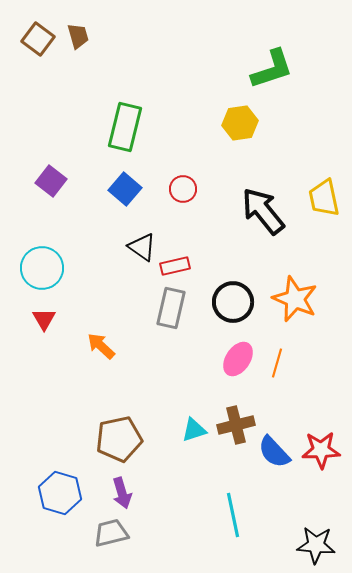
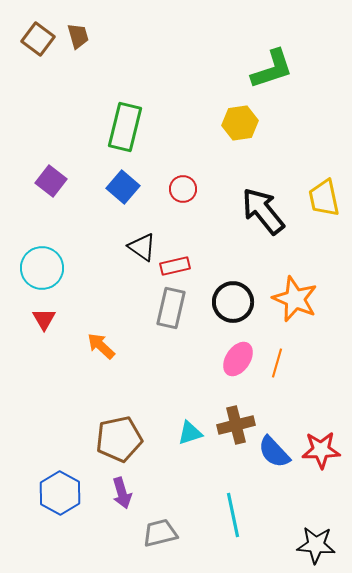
blue square: moved 2 px left, 2 px up
cyan triangle: moved 4 px left, 3 px down
blue hexagon: rotated 12 degrees clockwise
gray trapezoid: moved 49 px right
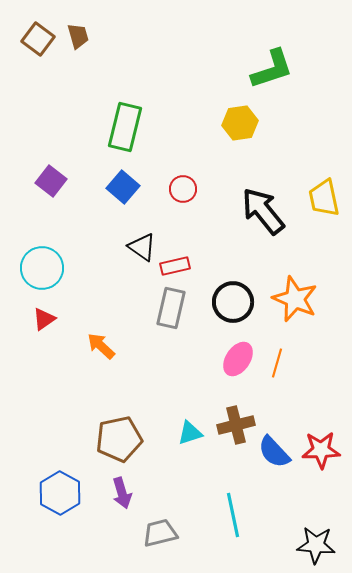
red triangle: rotated 25 degrees clockwise
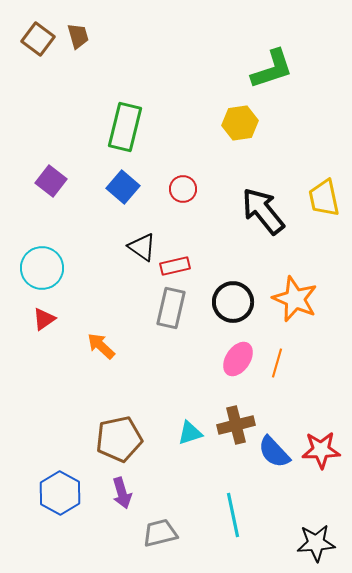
black star: moved 2 px up; rotated 9 degrees counterclockwise
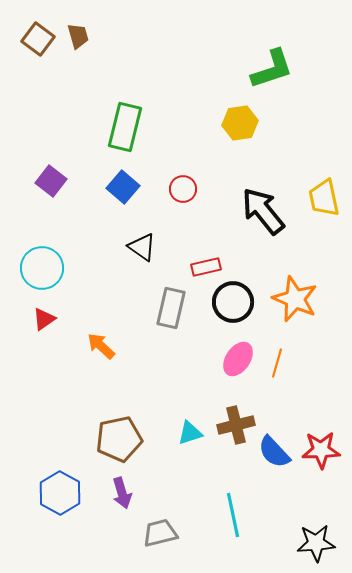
red rectangle: moved 31 px right, 1 px down
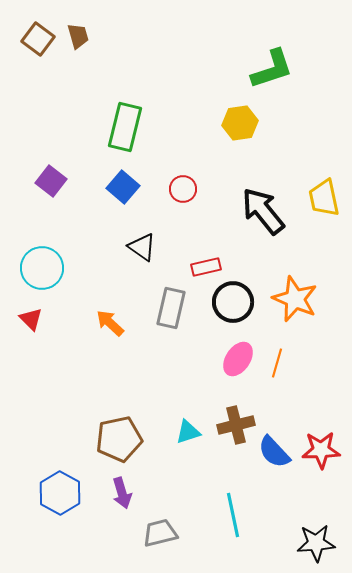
red triangle: moved 13 px left; rotated 40 degrees counterclockwise
orange arrow: moved 9 px right, 23 px up
cyan triangle: moved 2 px left, 1 px up
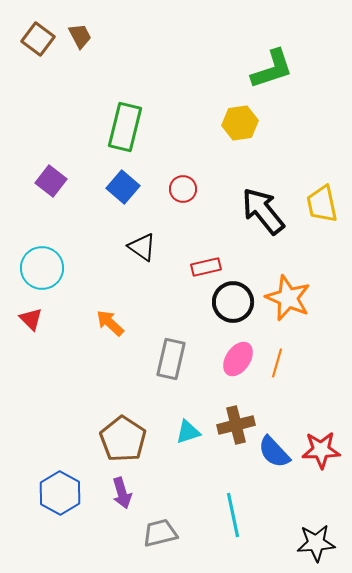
brown trapezoid: moved 2 px right; rotated 12 degrees counterclockwise
yellow trapezoid: moved 2 px left, 6 px down
orange star: moved 7 px left, 1 px up
gray rectangle: moved 51 px down
brown pentagon: moved 4 px right; rotated 27 degrees counterclockwise
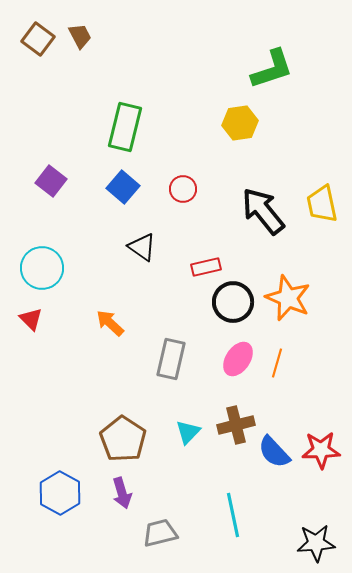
cyan triangle: rotated 28 degrees counterclockwise
